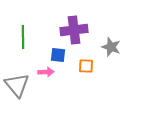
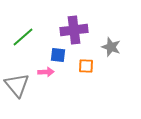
green line: rotated 50 degrees clockwise
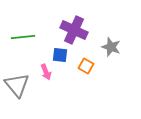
purple cross: rotated 32 degrees clockwise
green line: rotated 35 degrees clockwise
blue square: moved 2 px right
orange square: rotated 28 degrees clockwise
pink arrow: rotated 70 degrees clockwise
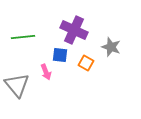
orange square: moved 3 px up
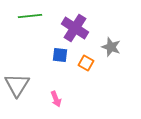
purple cross: moved 1 px right, 2 px up; rotated 8 degrees clockwise
green line: moved 7 px right, 21 px up
pink arrow: moved 10 px right, 27 px down
gray triangle: rotated 12 degrees clockwise
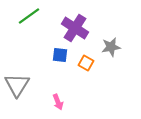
green line: moved 1 px left; rotated 30 degrees counterclockwise
gray star: rotated 30 degrees counterclockwise
pink arrow: moved 2 px right, 3 px down
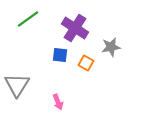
green line: moved 1 px left, 3 px down
